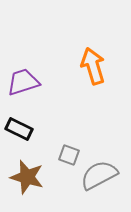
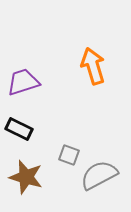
brown star: moved 1 px left
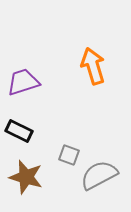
black rectangle: moved 2 px down
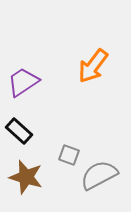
orange arrow: rotated 126 degrees counterclockwise
purple trapezoid: rotated 16 degrees counterclockwise
black rectangle: rotated 16 degrees clockwise
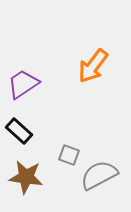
purple trapezoid: moved 2 px down
brown star: rotated 8 degrees counterclockwise
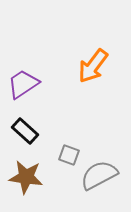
black rectangle: moved 6 px right
